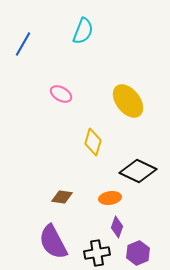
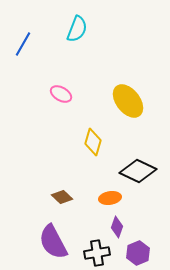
cyan semicircle: moved 6 px left, 2 px up
brown diamond: rotated 35 degrees clockwise
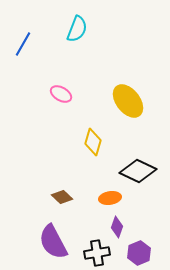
purple hexagon: moved 1 px right
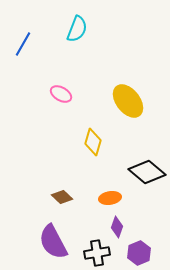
black diamond: moved 9 px right, 1 px down; rotated 15 degrees clockwise
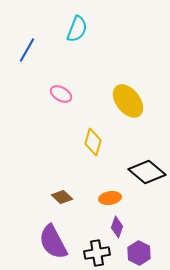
blue line: moved 4 px right, 6 px down
purple hexagon: rotated 10 degrees counterclockwise
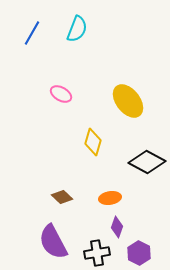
blue line: moved 5 px right, 17 px up
black diamond: moved 10 px up; rotated 12 degrees counterclockwise
